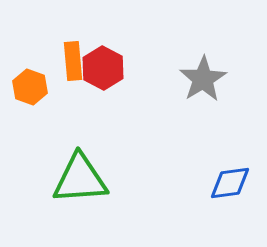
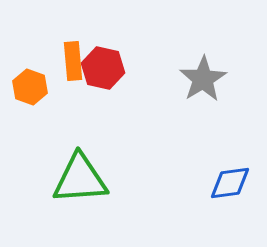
red hexagon: rotated 15 degrees counterclockwise
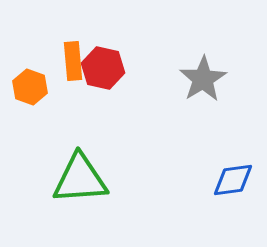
blue diamond: moved 3 px right, 3 px up
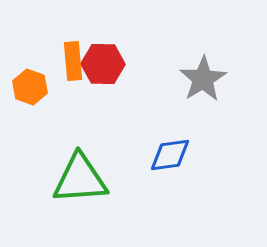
red hexagon: moved 4 px up; rotated 12 degrees counterclockwise
blue diamond: moved 63 px left, 25 px up
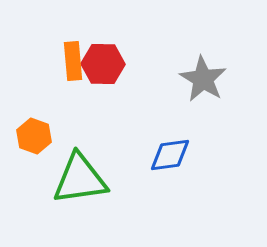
gray star: rotated 9 degrees counterclockwise
orange hexagon: moved 4 px right, 49 px down
green triangle: rotated 4 degrees counterclockwise
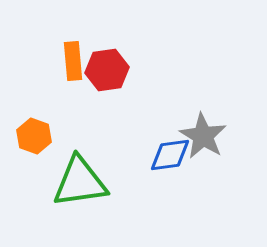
red hexagon: moved 4 px right, 6 px down; rotated 9 degrees counterclockwise
gray star: moved 57 px down
green triangle: moved 3 px down
